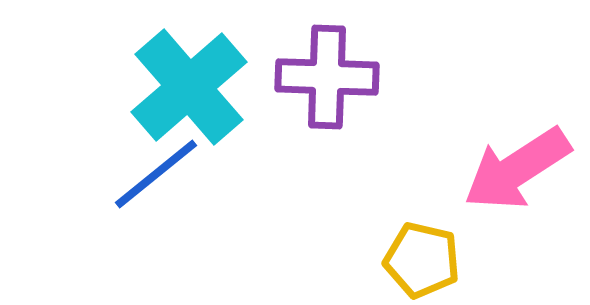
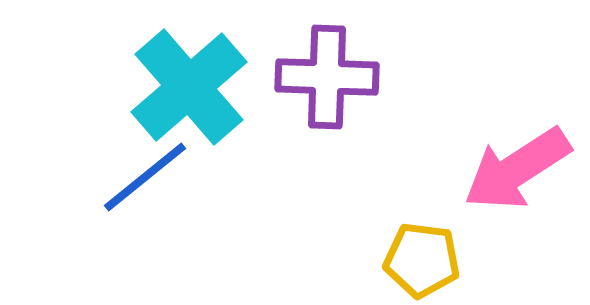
blue line: moved 11 px left, 3 px down
yellow pentagon: rotated 6 degrees counterclockwise
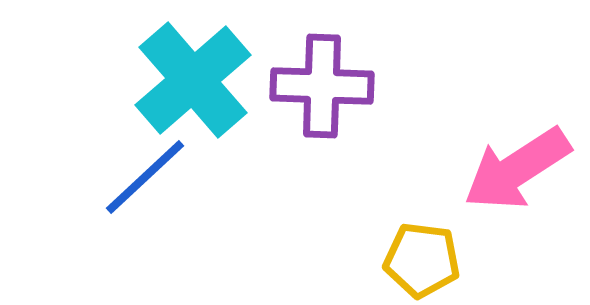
purple cross: moved 5 px left, 9 px down
cyan cross: moved 4 px right, 7 px up
blue line: rotated 4 degrees counterclockwise
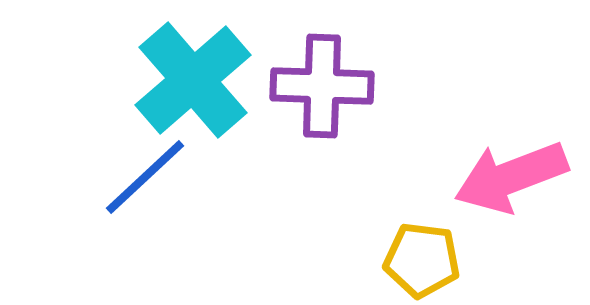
pink arrow: moved 6 px left, 8 px down; rotated 12 degrees clockwise
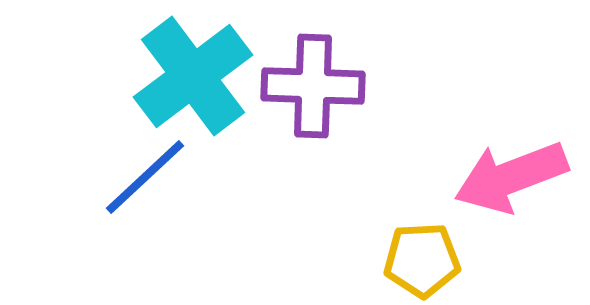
cyan cross: moved 4 px up; rotated 4 degrees clockwise
purple cross: moved 9 px left
yellow pentagon: rotated 10 degrees counterclockwise
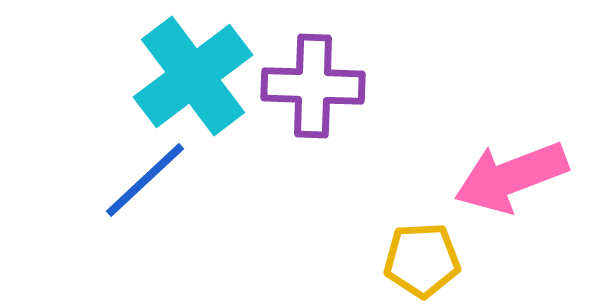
blue line: moved 3 px down
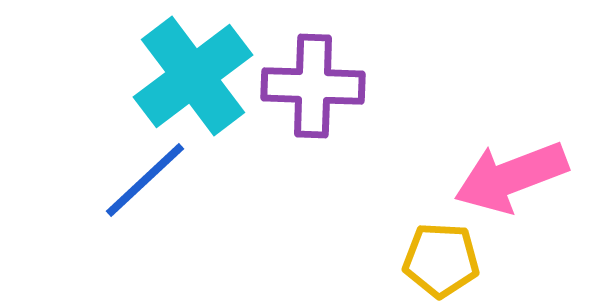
yellow pentagon: moved 19 px right; rotated 6 degrees clockwise
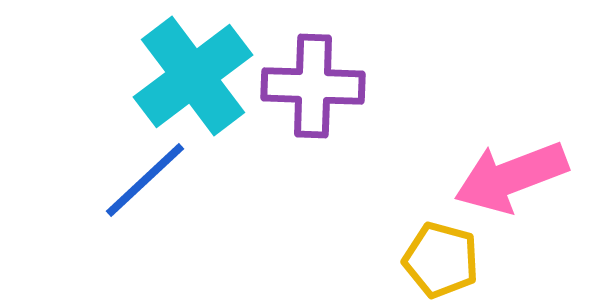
yellow pentagon: rotated 12 degrees clockwise
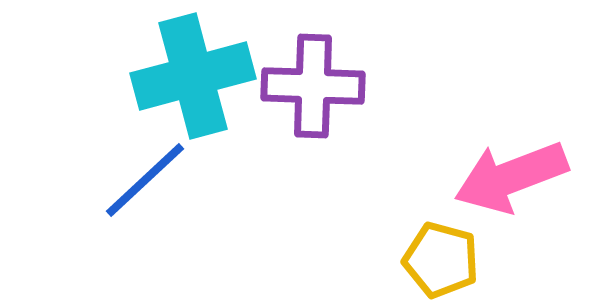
cyan cross: rotated 22 degrees clockwise
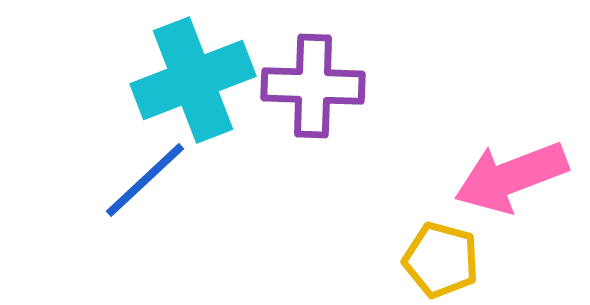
cyan cross: moved 4 px down; rotated 6 degrees counterclockwise
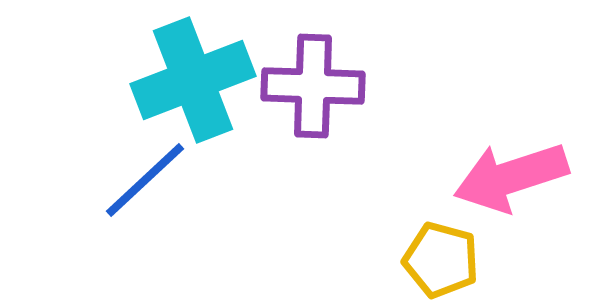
pink arrow: rotated 3 degrees clockwise
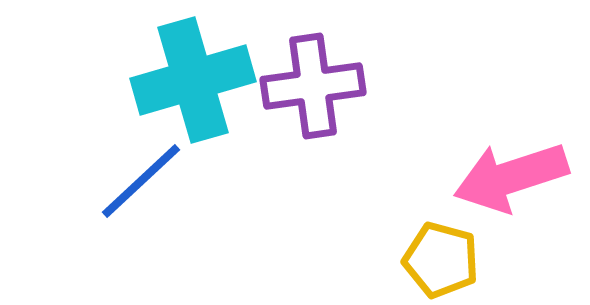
cyan cross: rotated 5 degrees clockwise
purple cross: rotated 10 degrees counterclockwise
blue line: moved 4 px left, 1 px down
